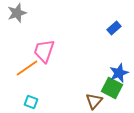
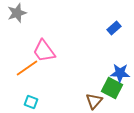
pink trapezoid: rotated 55 degrees counterclockwise
blue star: moved 1 px right; rotated 24 degrees clockwise
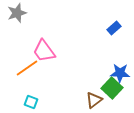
green square: rotated 15 degrees clockwise
brown triangle: moved 1 px up; rotated 12 degrees clockwise
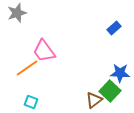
green square: moved 2 px left, 3 px down
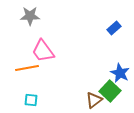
gray star: moved 13 px right, 3 px down; rotated 18 degrees clockwise
pink trapezoid: moved 1 px left
orange line: rotated 25 degrees clockwise
blue star: rotated 24 degrees clockwise
cyan square: moved 2 px up; rotated 16 degrees counterclockwise
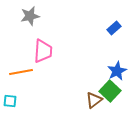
gray star: rotated 12 degrees counterclockwise
pink trapezoid: rotated 140 degrees counterclockwise
orange line: moved 6 px left, 4 px down
blue star: moved 3 px left, 2 px up; rotated 18 degrees clockwise
cyan square: moved 21 px left, 1 px down
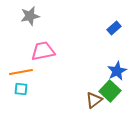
pink trapezoid: rotated 105 degrees counterclockwise
cyan square: moved 11 px right, 12 px up
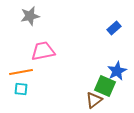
green square: moved 5 px left, 5 px up; rotated 20 degrees counterclockwise
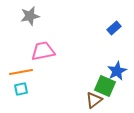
cyan square: rotated 16 degrees counterclockwise
